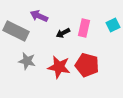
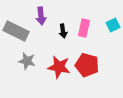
purple arrow: moved 2 px right; rotated 120 degrees counterclockwise
black arrow: moved 2 px up; rotated 72 degrees counterclockwise
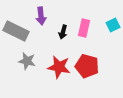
black arrow: moved 1 px down; rotated 24 degrees clockwise
red pentagon: moved 1 px down
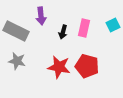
gray star: moved 10 px left
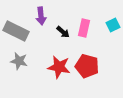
black arrow: rotated 64 degrees counterclockwise
gray star: moved 2 px right
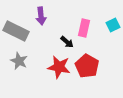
black arrow: moved 4 px right, 10 px down
gray star: rotated 12 degrees clockwise
red pentagon: rotated 15 degrees clockwise
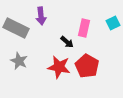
cyan square: moved 2 px up
gray rectangle: moved 3 px up
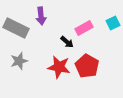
pink rectangle: rotated 48 degrees clockwise
gray star: rotated 30 degrees clockwise
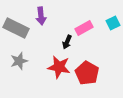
black arrow: rotated 72 degrees clockwise
red pentagon: moved 7 px down
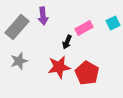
purple arrow: moved 2 px right
gray rectangle: moved 1 px right, 1 px up; rotated 75 degrees counterclockwise
red star: rotated 20 degrees counterclockwise
